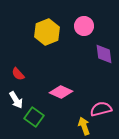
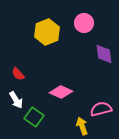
pink circle: moved 3 px up
yellow arrow: moved 2 px left
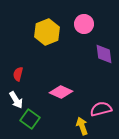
pink circle: moved 1 px down
red semicircle: rotated 56 degrees clockwise
green square: moved 4 px left, 2 px down
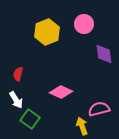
pink semicircle: moved 2 px left
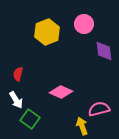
purple diamond: moved 3 px up
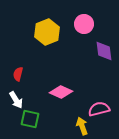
green square: rotated 24 degrees counterclockwise
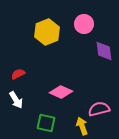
red semicircle: rotated 48 degrees clockwise
green square: moved 16 px right, 4 px down
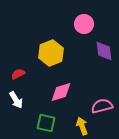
yellow hexagon: moved 4 px right, 21 px down
pink diamond: rotated 40 degrees counterclockwise
pink semicircle: moved 3 px right, 3 px up
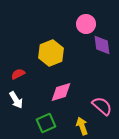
pink circle: moved 2 px right
purple diamond: moved 2 px left, 6 px up
pink semicircle: rotated 55 degrees clockwise
green square: rotated 36 degrees counterclockwise
